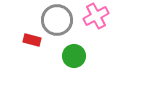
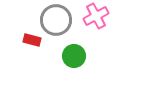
gray circle: moved 1 px left
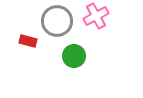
gray circle: moved 1 px right, 1 px down
red rectangle: moved 4 px left, 1 px down
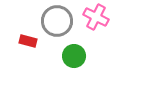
pink cross: moved 1 px down; rotated 35 degrees counterclockwise
